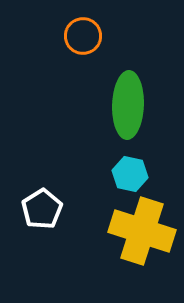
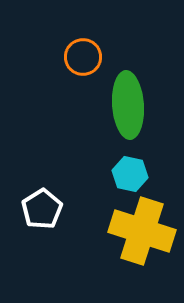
orange circle: moved 21 px down
green ellipse: rotated 6 degrees counterclockwise
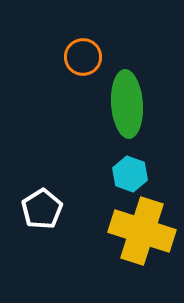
green ellipse: moved 1 px left, 1 px up
cyan hexagon: rotated 8 degrees clockwise
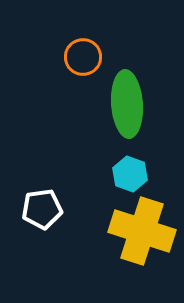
white pentagon: rotated 24 degrees clockwise
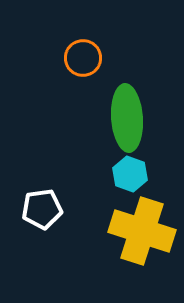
orange circle: moved 1 px down
green ellipse: moved 14 px down
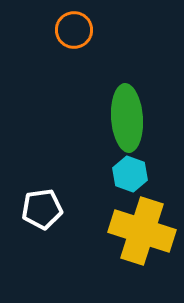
orange circle: moved 9 px left, 28 px up
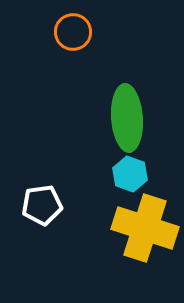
orange circle: moved 1 px left, 2 px down
white pentagon: moved 4 px up
yellow cross: moved 3 px right, 3 px up
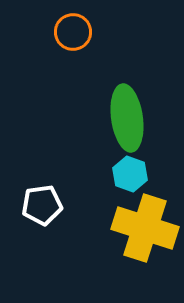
green ellipse: rotated 4 degrees counterclockwise
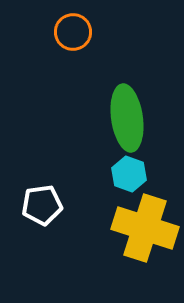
cyan hexagon: moved 1 px left
